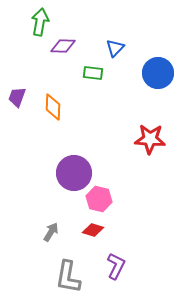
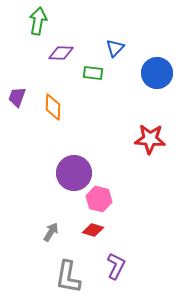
green arrow: moved 2 px left, 1 px up
purple diamond: moved 2 px left, 7 px down
blue circle: moved 1 px left
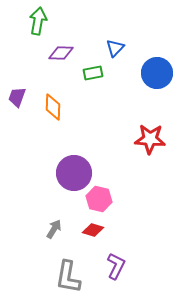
green rectangle: rotated 18 degrees counterclockwise
gray arrow: moved 3 px right, 3 px up
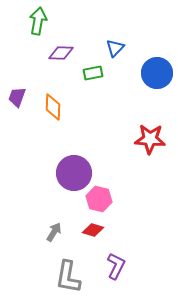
gray arrow: moved 3 px down
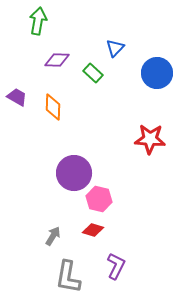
purple diamond: moved 4 px left, 7 px down
green rectangle: rotated 54 degrees clockwise
purple trapezoid: rotated 100 degrees clockwise
gray arrow: moved 1 px left, 4 px down
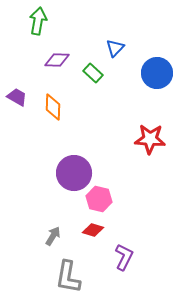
purple L-shape: moved 8 px right, 9 px up
